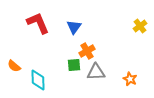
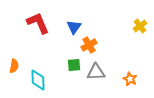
orange cross: moved 2 px right, 6 px up
orange semicircle: rotated 120 degrees counterclockwise
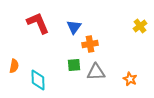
orange cross: moved 1 px right, 1 px up; rotated 21 degrees clockwise
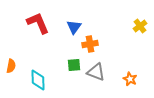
orange semicircle: moved 3 px left
gray triangle: rotated 24 degrees clockwise
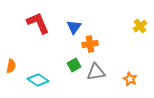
green square: rotated 24 degrees counterclockwise
gray triangle: rotated 30 degrees counterclockwise
cyan diamond: rotated 55 degrees counterclockwise
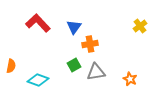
red L-shape: rotated 20 degrees counterclockwise
cyan diamond: rotated 15 degrees counterclockwise
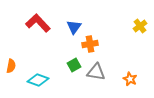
gray triangle: rotated 18 degrees clockwise
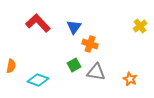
orange cross: rotated 28 degrees clockwise
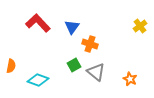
blue triangle: moved 2 px left
gray triangle: rotated 30 degrees clockwise
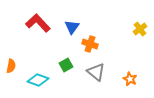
yellow cross: moved 3 px down
green square: moved 8 px left
